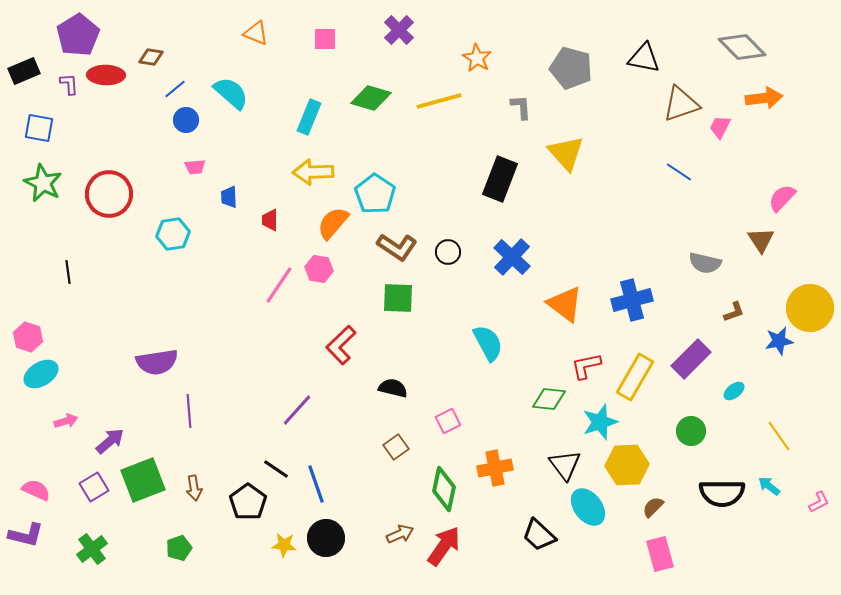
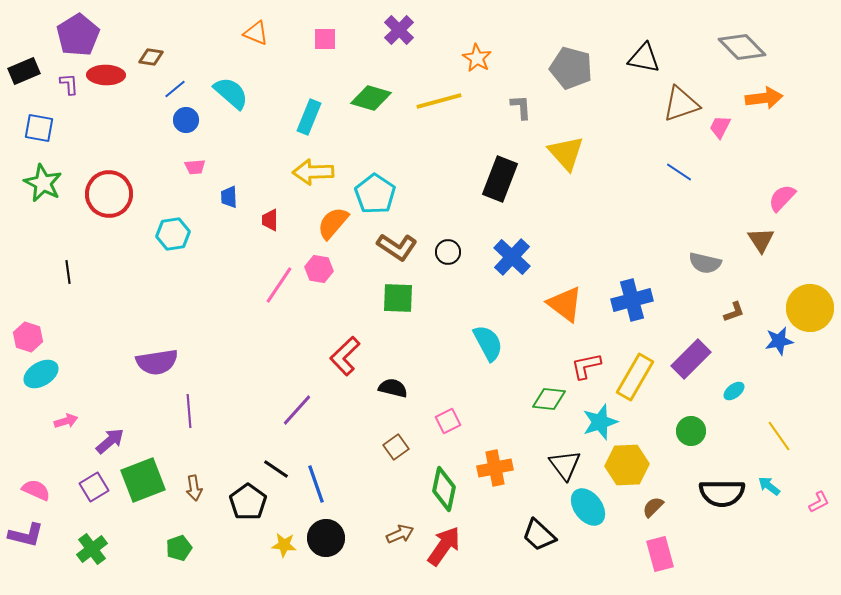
red L-shape at (341, 345): moved 4 px right, 11 px down
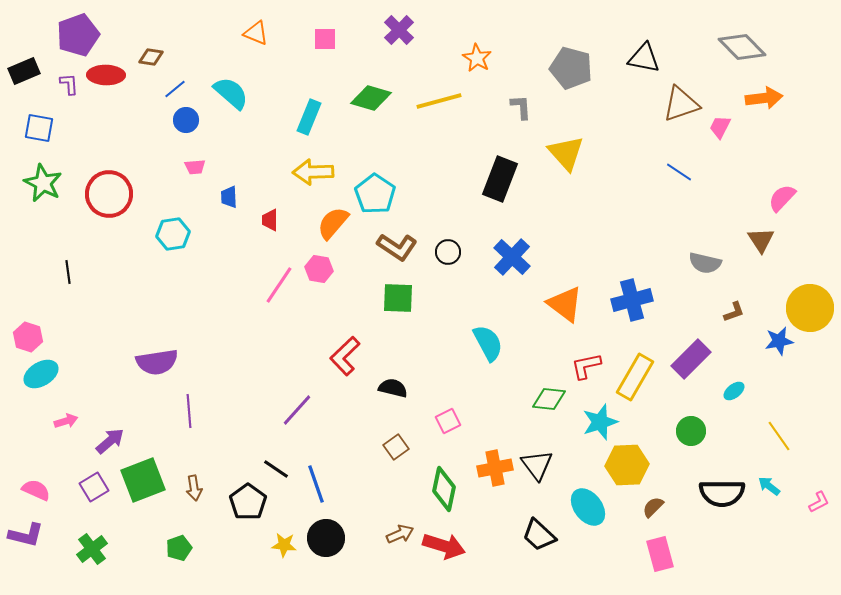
purple pentagon at (78, 35): rotated 12 degrees clockwise
black triangle at (565, 465): moved 28 px left
red arrow at (444, 546): rotated 72 degrees clockwise
